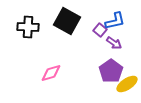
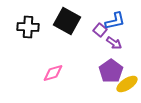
pink diamond: moved 2 px right
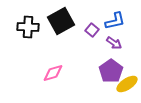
black square: moved 6 px left; rotated 32 degrees clockwise
purple square: moved 8 px left
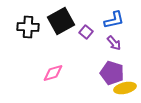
blue L-shape: moved 1 px left, 1 px up
purple square: moved 6 px left, 2 px down
purple arrow: rotated 14 degrees clockwise
purple pentagon: moved 1 px right, 2 px down; rotated 20 degrees counterclockwise
yellow ellipse: moved 2 px left, 4 px down; rotated 20 degrees clockwise
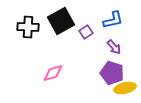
blue L-shape: moved 1 px left
purple square: rotated 16 degrees clockwise
purple arrow: moved 4 px down
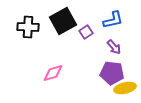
black square: moved 2 px right
purple pentagon: rotated 10 degrees counterclockwise
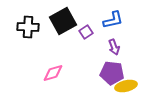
purple arrow: rotated 21 degrees clockwise
yellow ellipse: moved 1 px right, 2 px up
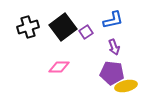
black square: moved 6 px down; rotated 8 degrees counterclockwise
black cross: rotated 20 degrees counterclockwise
pink diamond: moved 6 px right, 6 px up; rotated 15 degrees clockwise
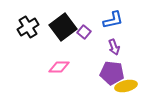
black cross: rotated 15 degrees counterclockwise
purple square: moved 2 px left; rotated 16 degrees counterclockwise
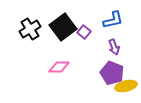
black cross: moved 2 px right, 2 px down
purple pentagon: rotated 15 degrees clockwise
